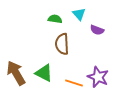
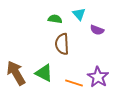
purple star: rotated 10 degrees clockwise
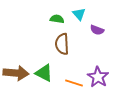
green semicircle: moved 2 px right
brown arrow: rotated 125 degrees clockwise
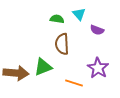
green triangle: moved 1 px left, 6 px up; rotated 48 degrees counterclockwise
purple star: moved 9 px up
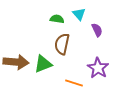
purple semicircle: rotated 136 degrees counterclockwise
brown semicircle: rotated 15 degrees clockwise
green triangle: moved 3 px up
brown arrow: moved 11 px up
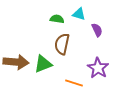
cyan triangle: rotated 32 degrees counterclockwise
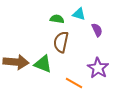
brown semicircle: moved 1 px left, 2 px up
green triangle: rotated 42 degrees clockwise
orange line: rotated 12 degrees clockwise
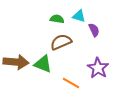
cyan triangle: moved 2 px down
purple semicircle: moved 3 px left
brown semicircle: rotated 55 degrees clockwise
orange line: moved 3 px left
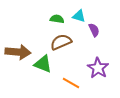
brown arrow: moved 2 px right, 10 px up
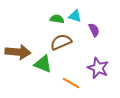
cyan triangle: moved 4 px left
purple star: rotated 10 degrees counterclockwise
